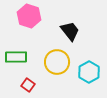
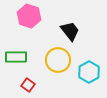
yellow circle: moved 1 px right, 2 px up
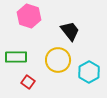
red square: moved 3 px up
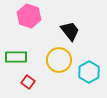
yellow circle: moved 1 px right
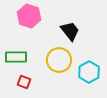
red square: moved 4 px left; rotated 16 degrees counterclockwise
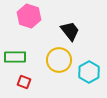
green rectangle: moved 1 px left
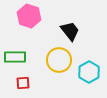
red square: moved 1 px left, 1 px down; rotated 24 degrees counterclockwise
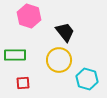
black trapezoid: moved 5 px left, 1 px down
green rectangle: moved 2 px up
cyan hexagon: moved 2 px left, 7 px down; rotated 15 degrees counterclockwise
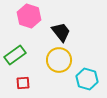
black trapezoid: moved 4 px left
green rectangle: rotated 35 degrees counterclockwise
